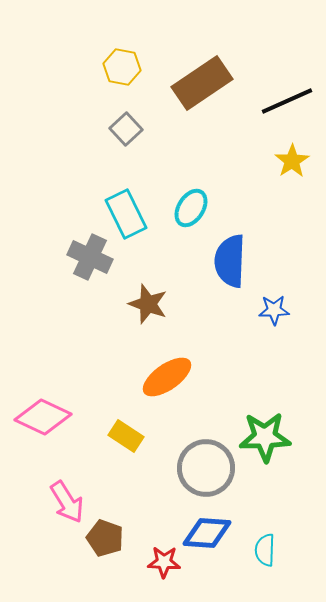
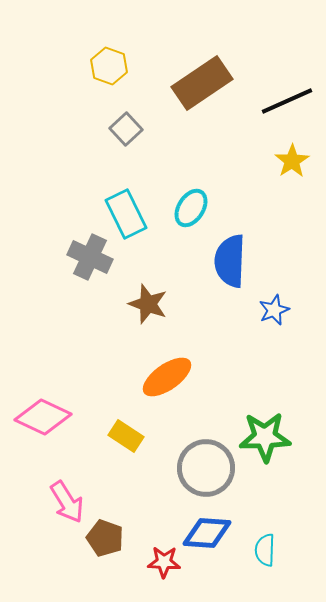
yellow hexagon: moved 13 px left, 1 px up; rotated 9 degrees clockwise
blue star: rotated 20 degrees counterclockwise
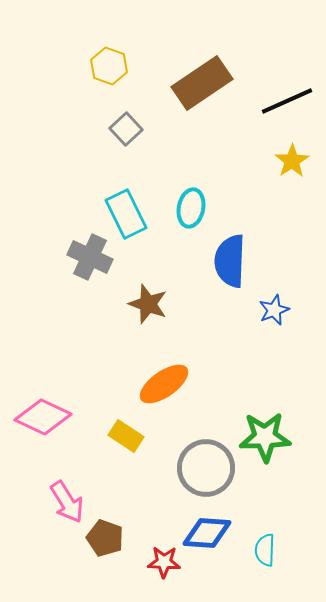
cyan ellipse: rotated 21 degrees counterclockwise
orange ellipse: moved 3 px left, 7 px down
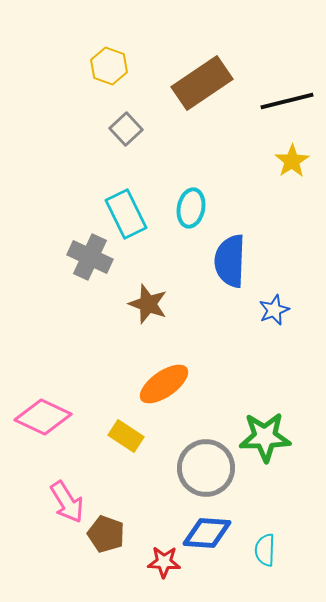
black line: rotated 10 degrees clockwise
brown pentagon: moved 1 px right, 4 px up
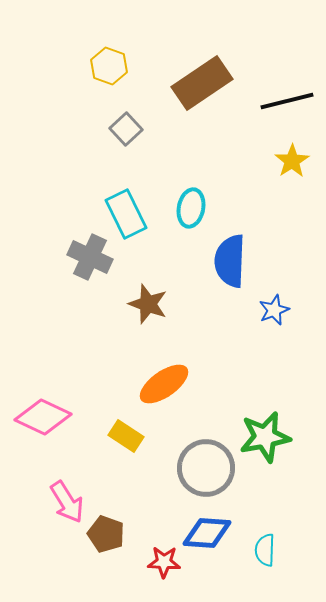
green star: rotated 9 degrees counterclockwise
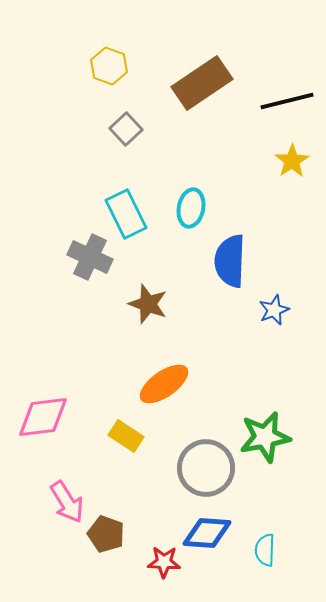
pink diamond: rotated 32 degrees counterclockwise
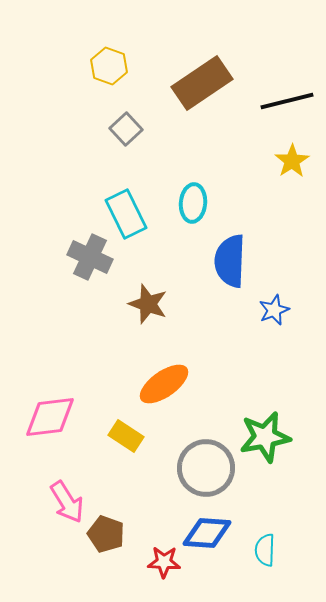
cyan ellipse: moved 2 px right, 5 px up; rotated 6 degrees counterclockwise
pink diamond: moved 7 px right
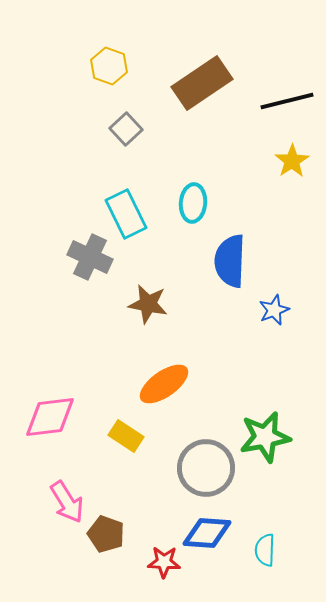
brown star: rotated 9 degrees counterclockwise
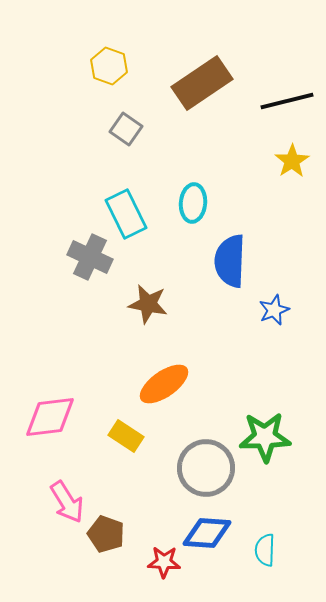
gray square: rotated 12 degrees counterclockwise
green star: rotated 9 degrees clockwise
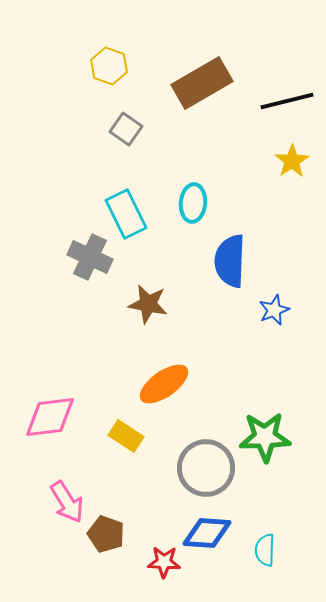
brown rectangle: rotated 4 degrees clockwise
